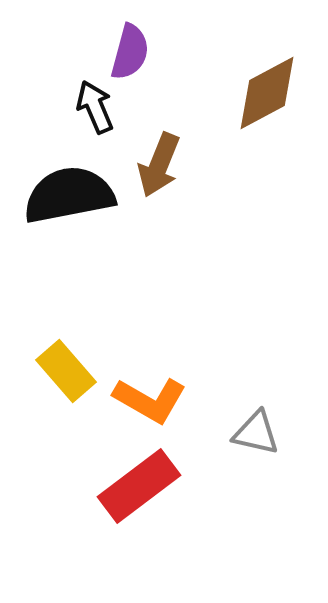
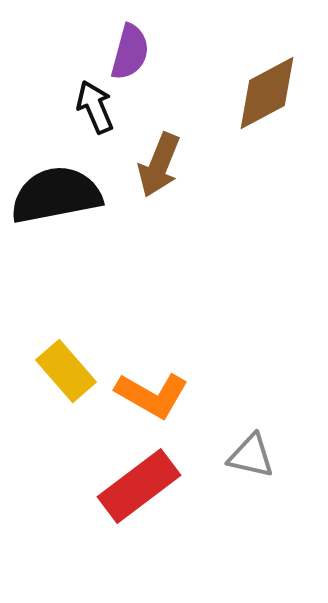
black semicircle: moved 13 px left
orange L-shape: moved 2 px right, 5 px up
gray triangle: moved 5 px left, 23 px down
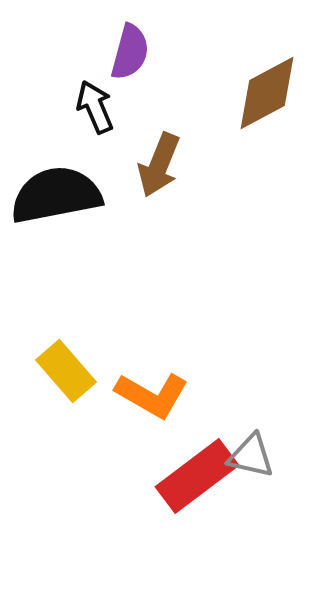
red rectangle: moved 58 px right, 10 px up
